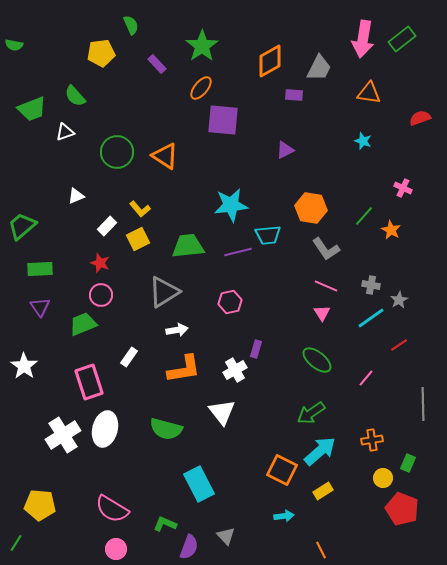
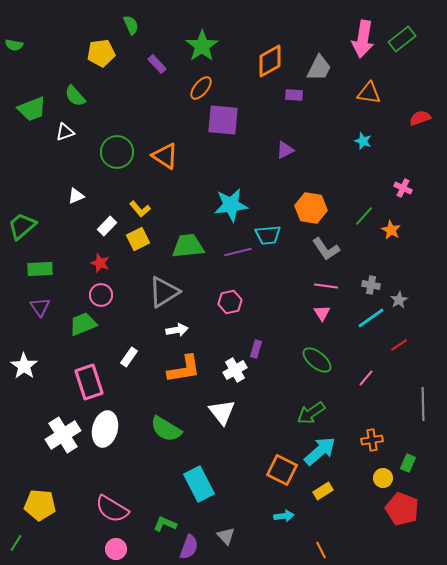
pink line at (326, 286): rotated 15 degrees counterclockwise
green semicircle at (166, 429): rotated 16 degrees clockwise
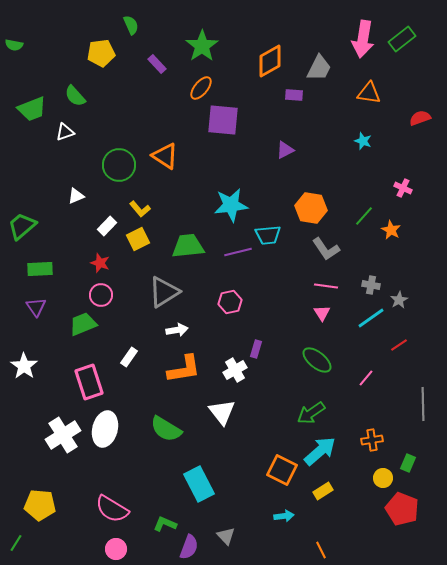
green circle at (117, 152): moved 2 px right, 13 px down
purple triangle at (40, 307): moved 4 px left
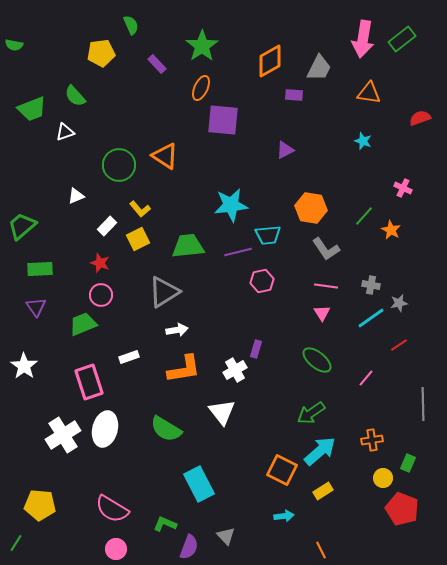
orange ellipse at (201, 88): rotated 15 degrees counterclockwise
gray star at (399, 300): moved 3 px down; rotated 18 degrees clockwise
pink hexagon at (230, 302): moved 32 px right, 21 px up
white rectangle at (129, 357): rotated 36 degrees clockwise
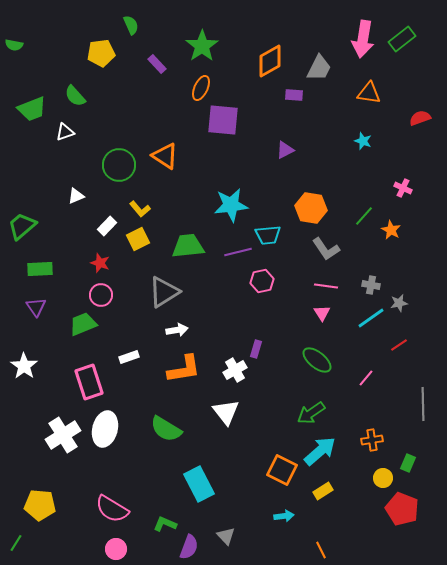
white triangle at (222, 412): moved 4 px right
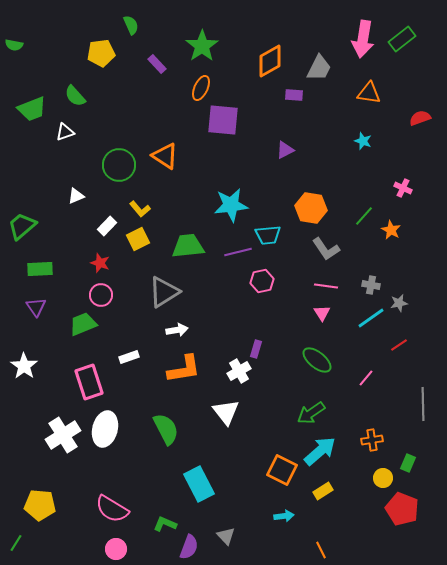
white cross at (235, 370): moved 4 px right, 1 px down
green semicircle at (166, 429): rotated 148 degrees counterclockwise
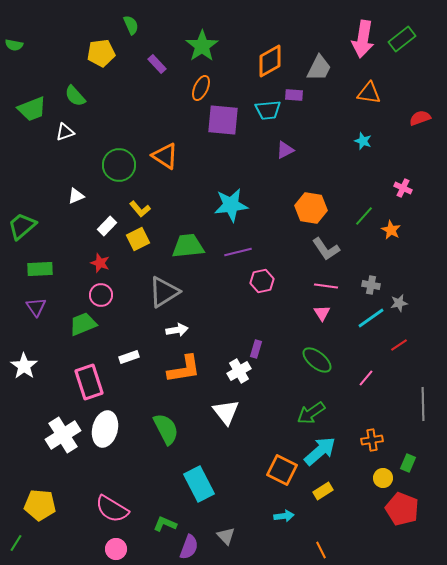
cyan trapezoid at (268, 235): moved 125 px up
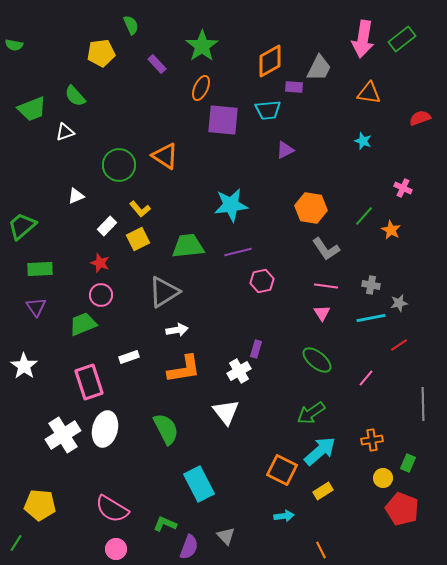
purple rectangle at (294, 95): moved 8 px up
cyan line at (371, 318): rotated 24 degrees clockwise
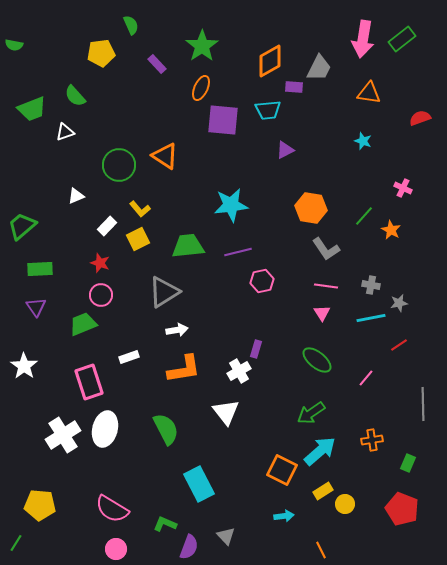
yellow circle at (383, 478): moved 38 px left, 26 px down
